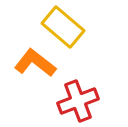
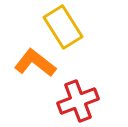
yellow rectangle: rotated 18 degrees clockwise
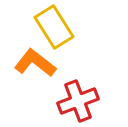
yellow rectangle: moved 9 px left
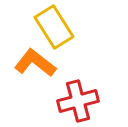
red cross: rotated 6 degrees clockwise
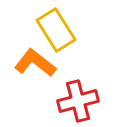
yellow rectangle: moved 2 px right, 3 px down
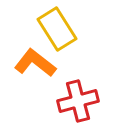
yellow rectangle: moved 1 px right, 1 px up
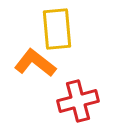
yellow rectangle: rotated 27 degrees clockwise
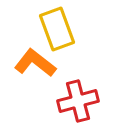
yellow rectangle: rotated 15 degrees counterclockwise
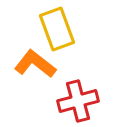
orange L-shape: moved 1 px down
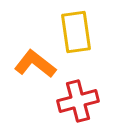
yellow rectangle: moved 19 px right, 3 px down; rotated 12 degrees clockwise
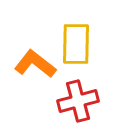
yellow rectangle: moved 12 px down; rotated 9 degrees clockwise
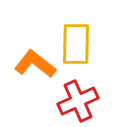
red cross: rotated 9 degrees counterclockwise
